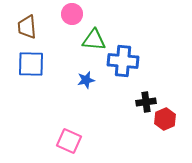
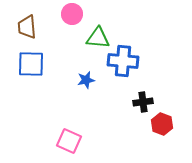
green triangle: moved 4 px right, 2 px up
black cross: moved 3 px left
red hexagon: moved 3 px left, 5 px down; rotated 15 degrees counterclockwise
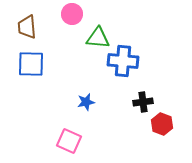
blue star: moved 22 px down
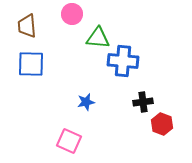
brown trapezoid: moved 1 px up
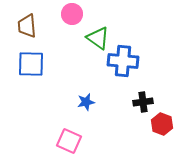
green triangle: rotated 30 degrees clockwise
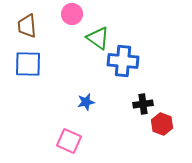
blue square: moved 3 px left
black cross: moved 2 px down
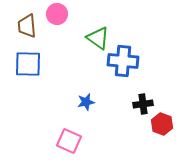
pink circle: moved 15 px left
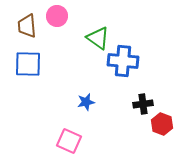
pink circle: moved 2 px down
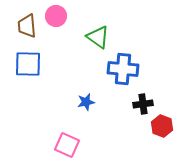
pink circle: moved 1 px left
green triangle: moved 1 px up
blue cross: moved 8 px down
red hexagon: moved 2 px down
pink square: moved 2 px left, 4 px down
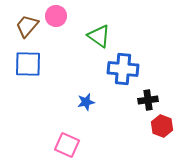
brown trapezoid: rotated 45 degrees clockwise
green triangle: moved 1 px right, 1 px up
black cross: moved 5 px right, 4 px up
